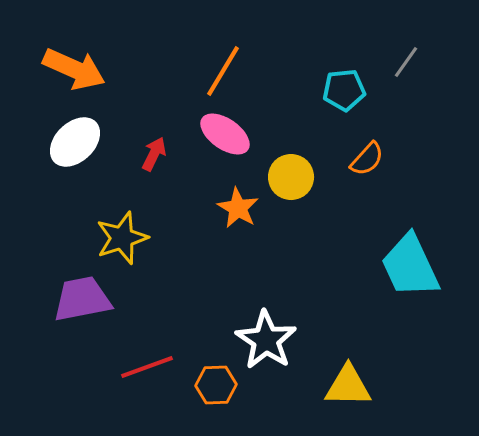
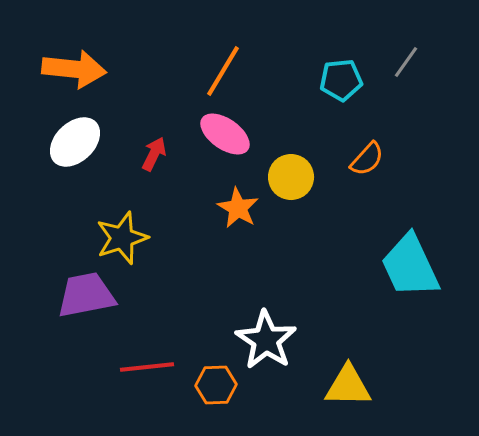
orange arrow: rotated 18 degrees counterclockwise
cyan pentagon: moved 3 px left, 10 px up
purple trapezoid: moved 4 px right, 4 px up
red line: rotated 14 degrees clockwise
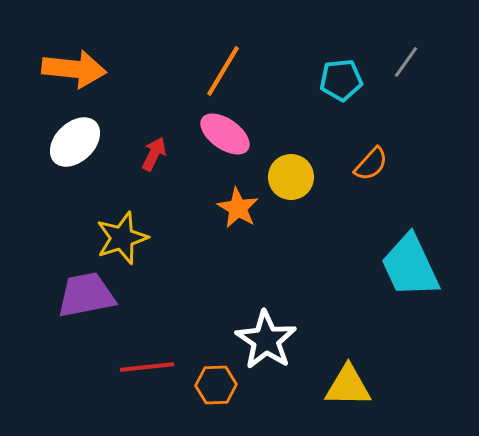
orange semicircle: moved 4 px right, 5 px down
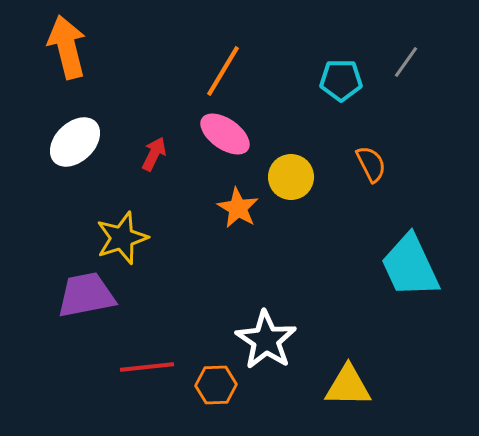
orange arrow: moved 7 px left, 22 px up; rotated 110 degrees counterclockwise
cyan pentagon: rotated 6 degrees clockwise
orange semicircle: rotated 69 degrees counterclockwise
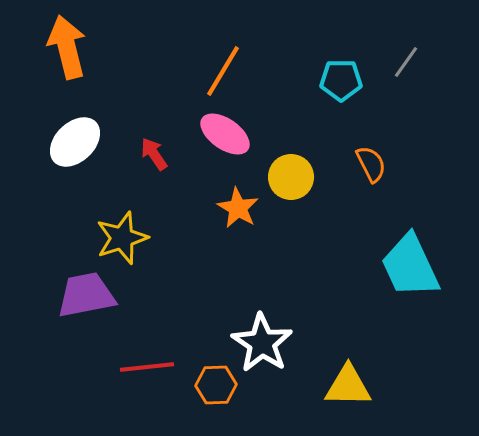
red arrow: rotated 60 degrees counterclockwise
white star: moved 4 px left, 3 px down
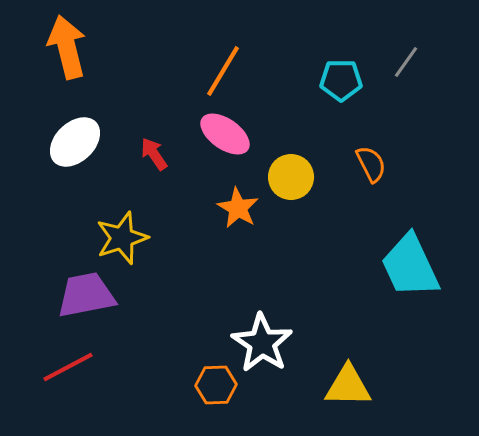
red line: moved 79 px left; rotated 22 degrees counterclockwise
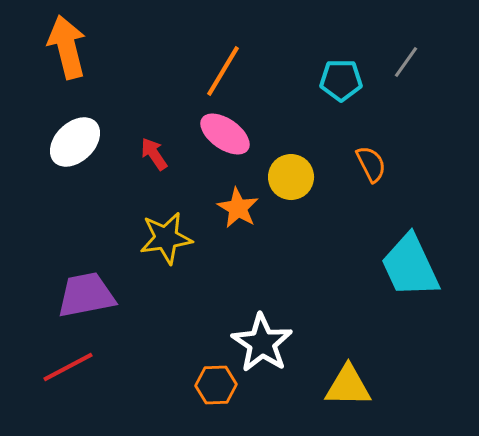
yellow star: moved 44 px right; rotated 10 degrees clockwise
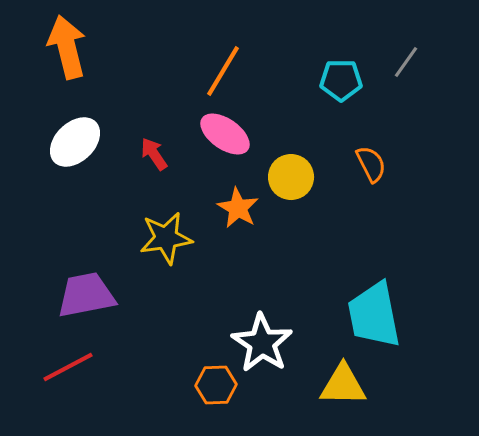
cyan trapezoid: moved 36 px left, 49 px down; rotated 14 degrees clockwise
yellow triangle: moved 5 px left, 1 px up
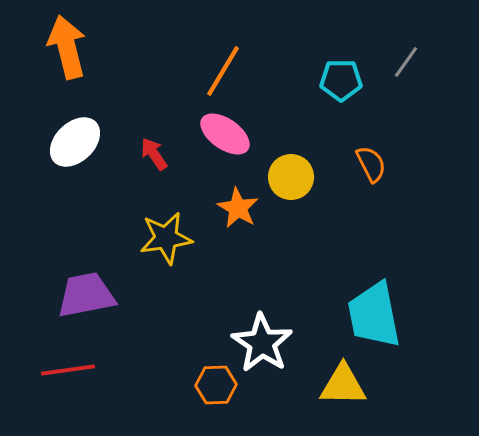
red line: moved 3 px down; rotated 20 degrees clockwise
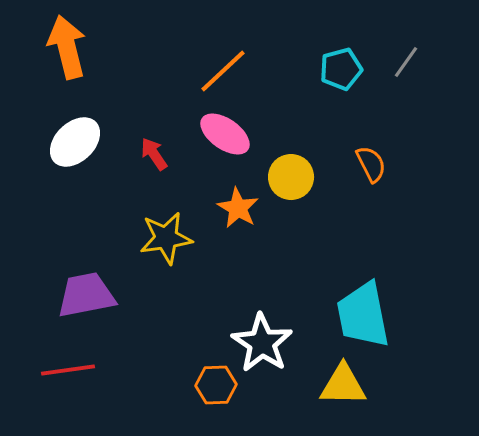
orange line: rotated 16 degrees clockwise
cyan pentagon: moved 11 px up; rotated 15 degrees counterclockwise
cyan trapezoid: moved 11 px left
